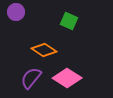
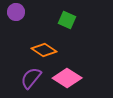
green square: moved 2 px left, 1 px up
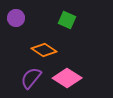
purple circle: moved 6 px down
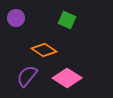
purple semicircle: moved 4 px left, 2 px up
